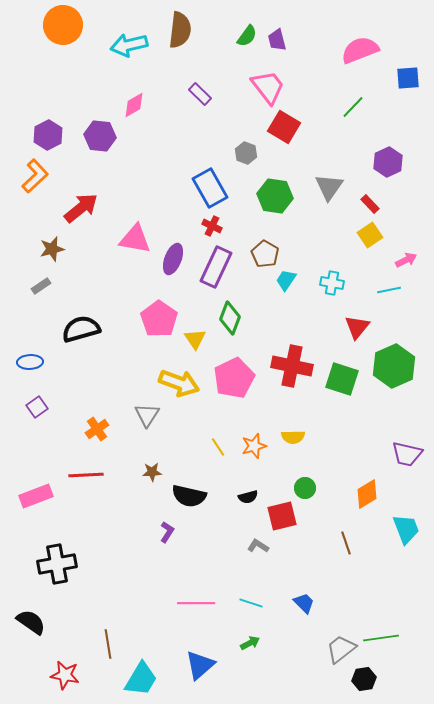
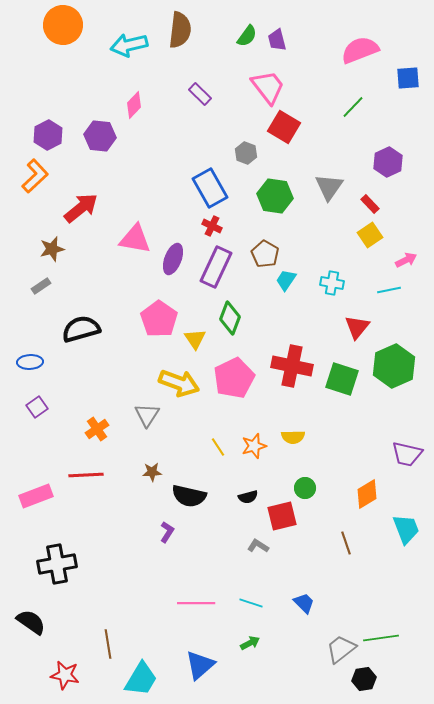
pink diamond at (134, 105): rotated 16 degrees counterclockwise
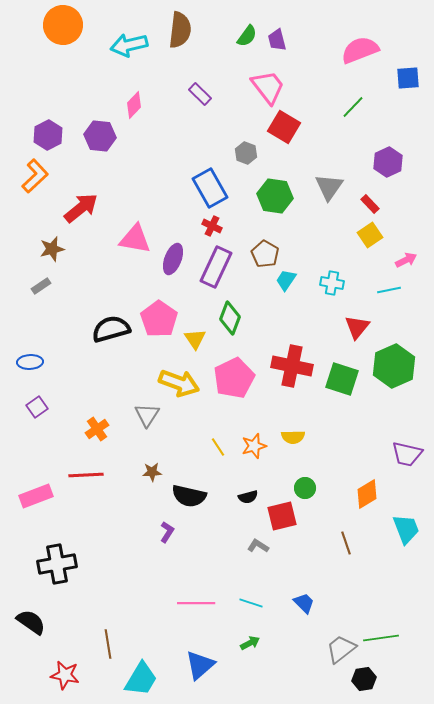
black semicircle at (81, 329): moved 30 px right
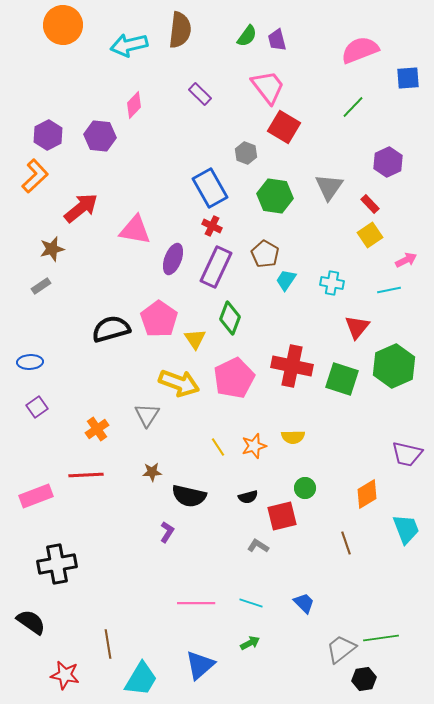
pink triangle at (135, 239): moved 9 px up
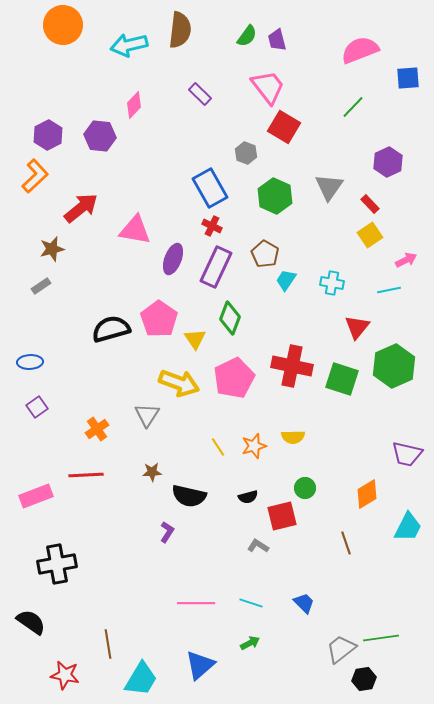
green hexagon at (275, 196): rotated 16 degrees clockwise
cyan trapezoid at (406, 529): moved 2 px right, 2 px up; rotated 48 degrees clockwise
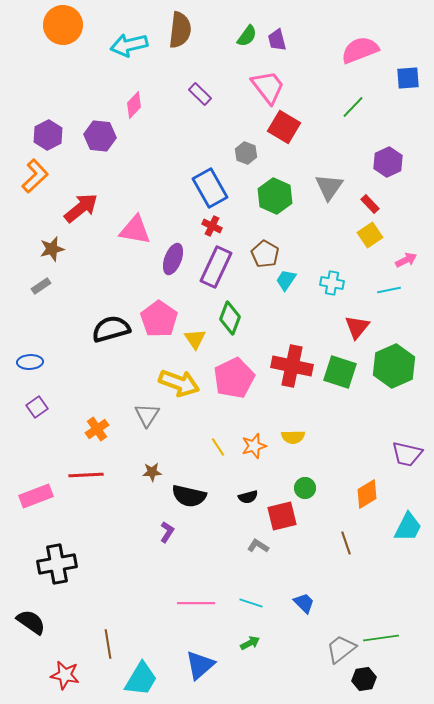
green square at (342, 379): moved 2 px left, 7 px up
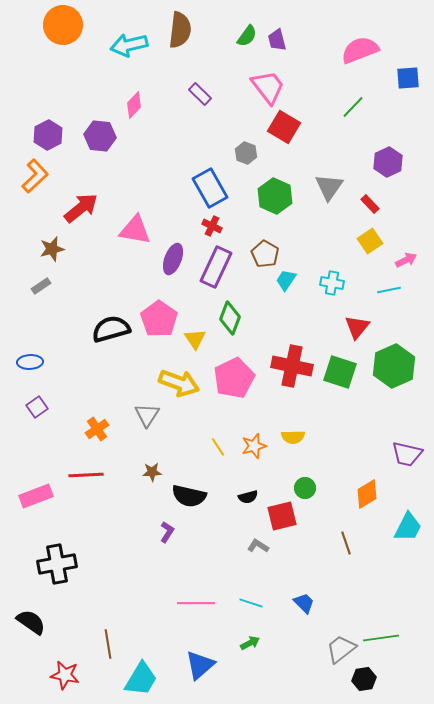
yellow square at (370, 235): moved 6 px down
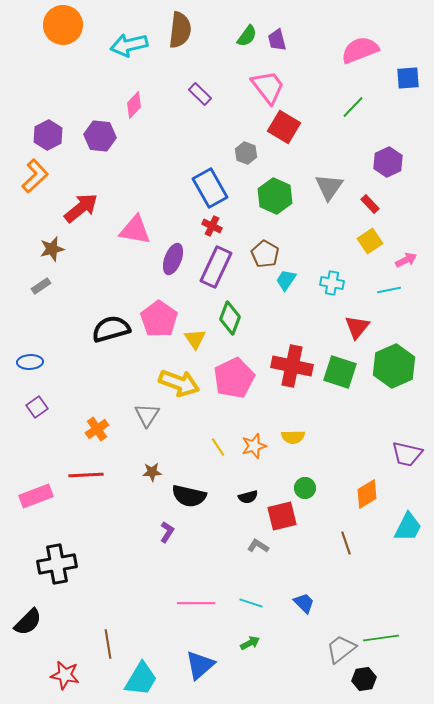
black semicircle at (31, 622): moved 3 px left; rotated 100 degrees clockwise
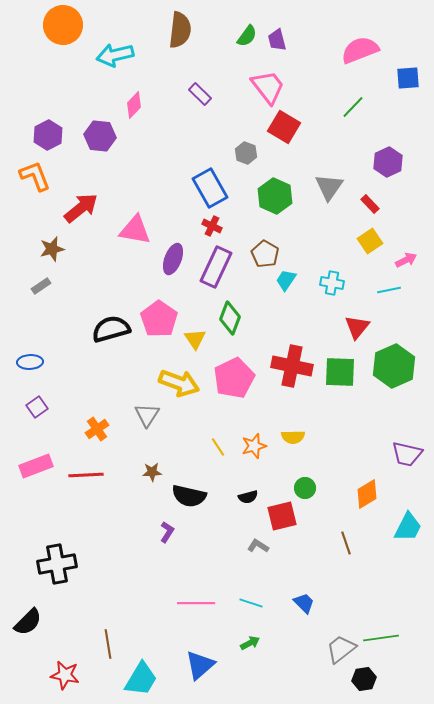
cyan arrow at (129, 45): moved 14 px left, 10 px down
orange L-shape at (35, 176): rotated 68 degrees counterclockwise
green square at (340, 372): rotated 16 degrees counterclockwise
pink rectangle at (36, 496): moved 30 px up
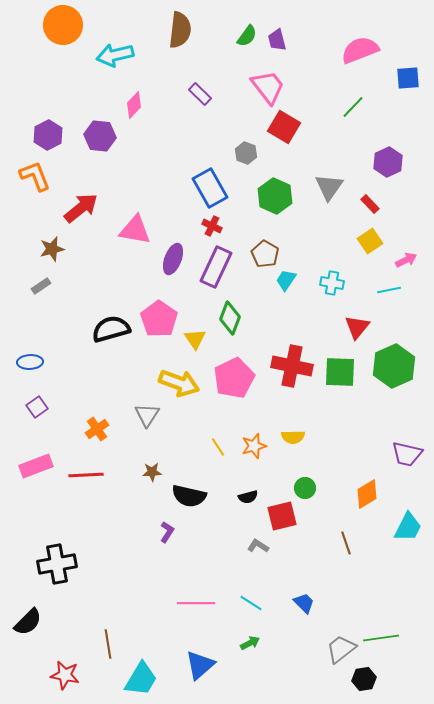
cyan line at (251, 603): rotated 15 degrees clockwise
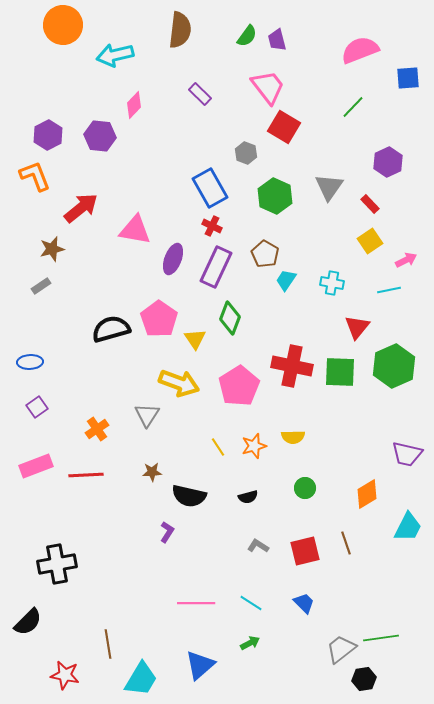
pink pentagon at (234, 378): moved 5 px right, 8 px down; rotated 6 degrees counterclockwise
red square at (282, 516): moved 23 px right, 35 px down
